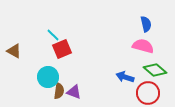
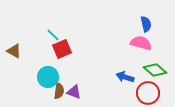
pink semicircle: moved 2 px left, 3 px up
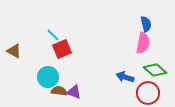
pink semicircle: moved 2 px right; rotated 85 degrees clockwise
brown semicircle: rotated 91 degrees counterclockwise
